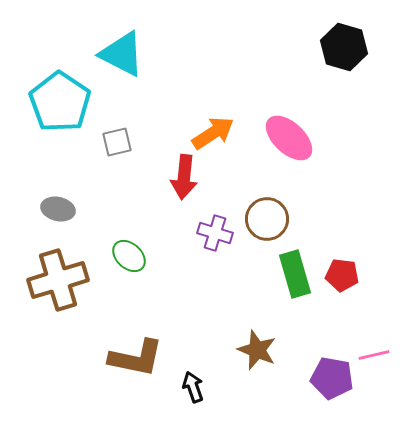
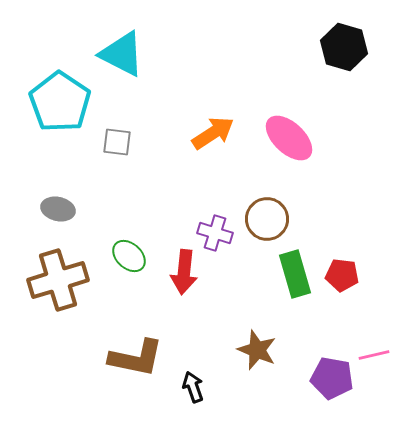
gray square: rotated 20 degrees clockwise
red arrow: moved 95 px down
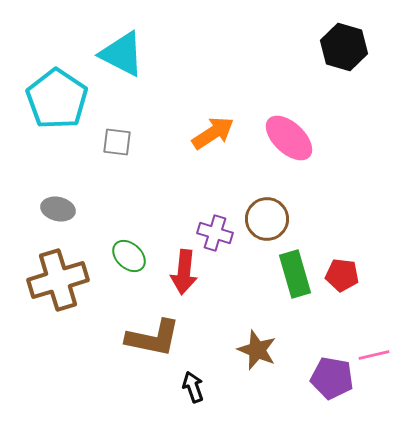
cyan pentagon: moved 3 px left, 3 px up
brown L-shape: moved 17 px right, 20 px up
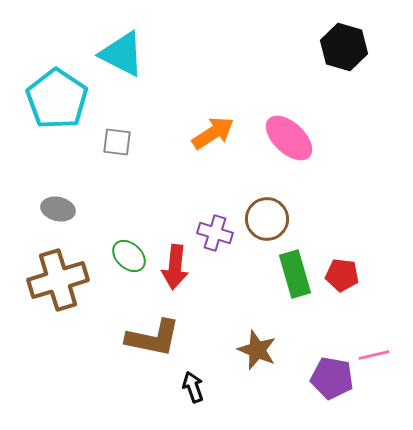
red arrow: moved 9 px left, 5 px up
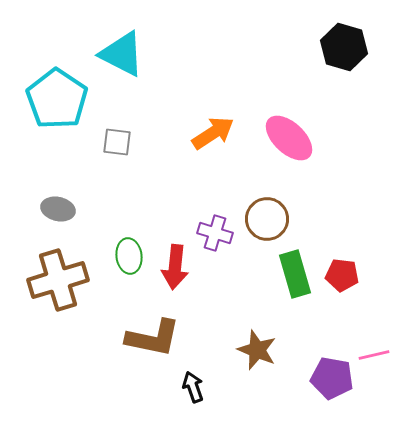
green ellipse: rotated 40 degrees clockwise
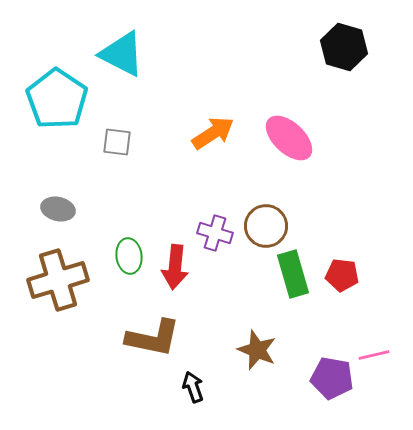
brown circle: moved 1 px left, 7 px down
green rectangle: moved 2 px left
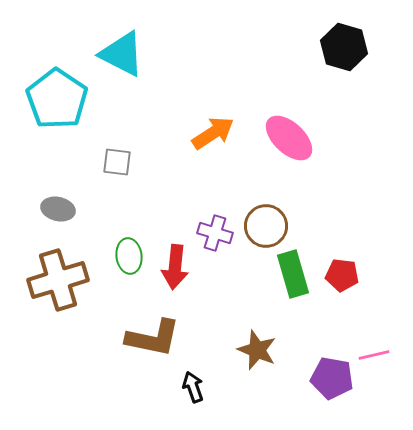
gray square: moved 20 px down
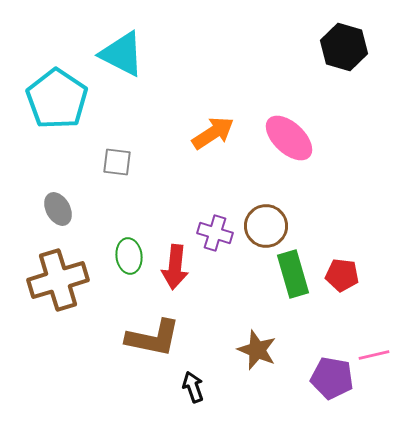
gray ellipse: rotated 48 degrees clockwise
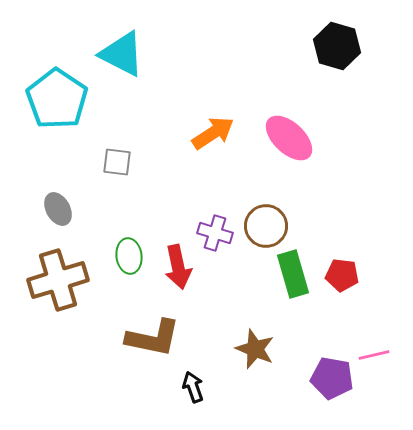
black hexagon: moved 7 px left, 1 px up
red arrow: moved 3 px right; rotated 18 degrees counterclockwise
brown star: moved 2 px left, 1 px up
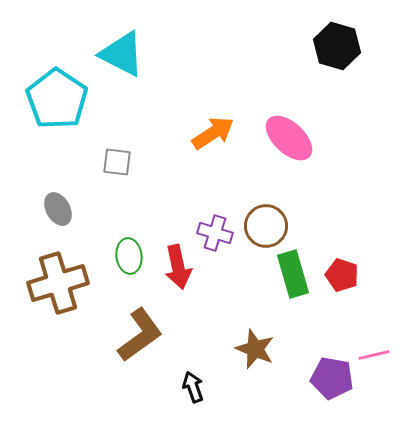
red pentagon: rotated 12 degrees clockwise
brown cross: moved 3 px down
brown L-shape: moved 13 px left, 3 px up; rotated 48 degrees counterclockwise
